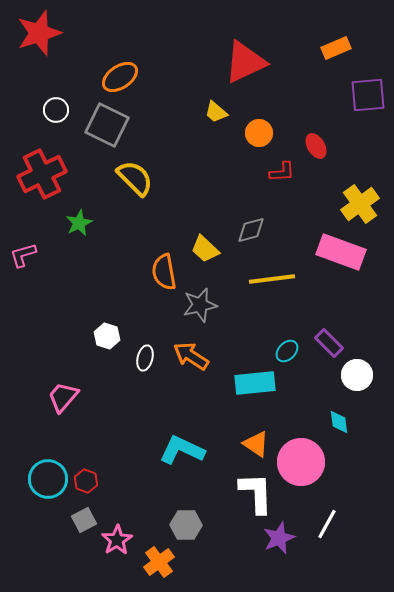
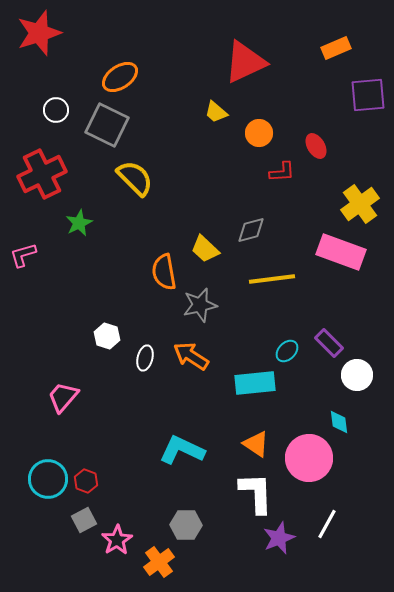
pink circle at (301, 462): moved 8 px right, 4 px up
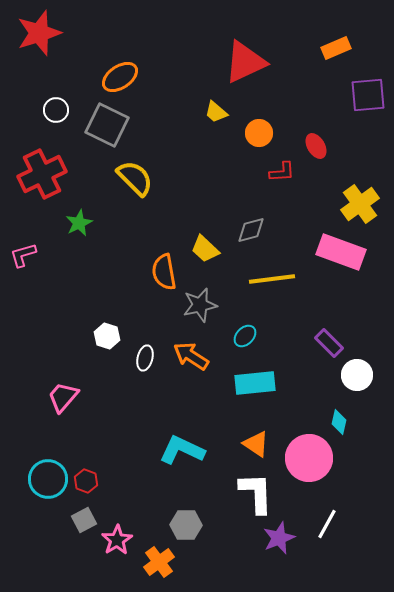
cyan ellipse at (287, 351): moved 42 px left, 15 px up
cyan diamond at (339, 422): rotated 20 degrees clockwise
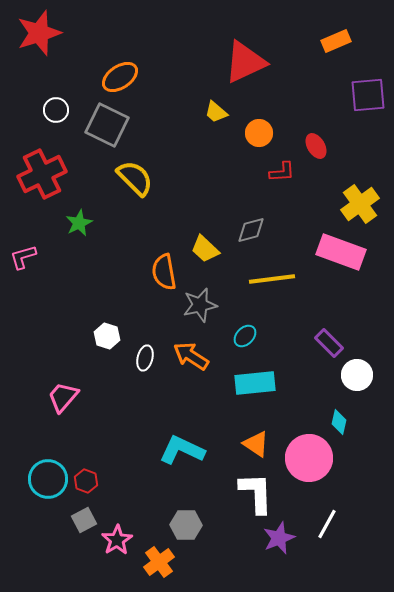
orange rectangle at (336, 48): moved 7 px up
pink L-shape at (23, 255): moved 2 px down
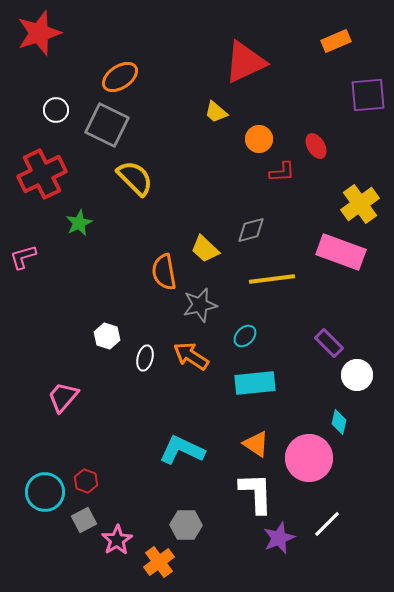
orange circle at (259, 133): moved 6 px down
cyan circle at (48, 479): moved 3 px left, 13 px down
white line at (327, 524): rotated 16 degrees clockwise
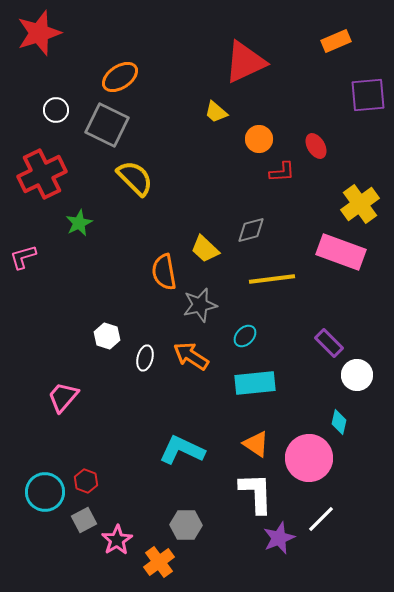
white line at (327, 524): moved 6 px left, 5 px up
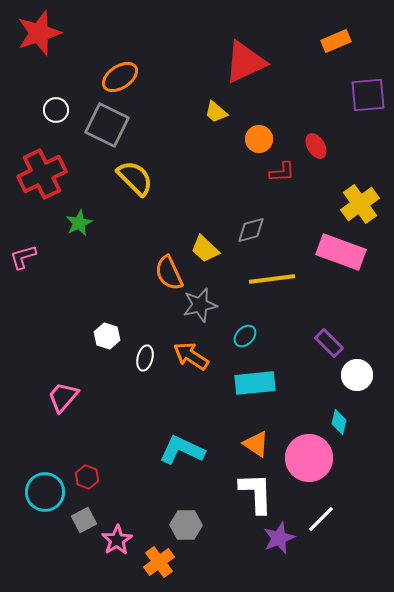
orange semicircle at (164, 272): moved 5 px right, 1 px down; rotated 15 degrees counterclockwise
red hexagon at (86, 481): moved 1 px right, 4 px up
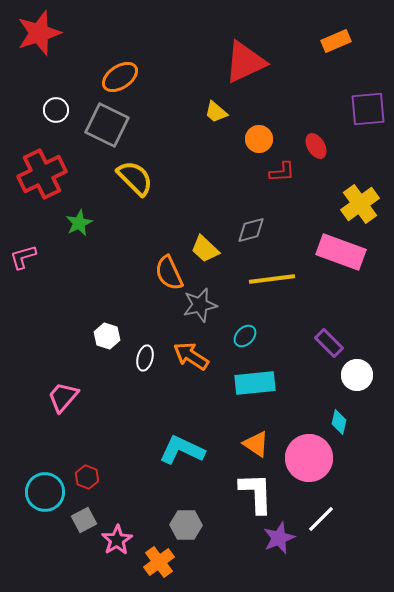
purple square at (368, 95): moved 14 px down
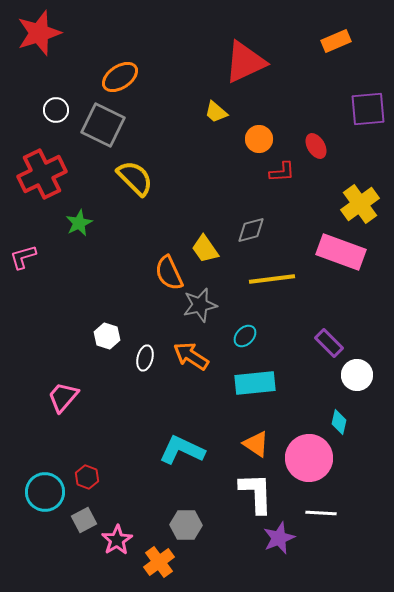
gray square at (107, 125): moved 4 px left
yellow trapezoid at (205, 249): rotated 12 degrees clockwise
white line at (321, 519): moved 6 px up; rotated 48 degrees clockwise
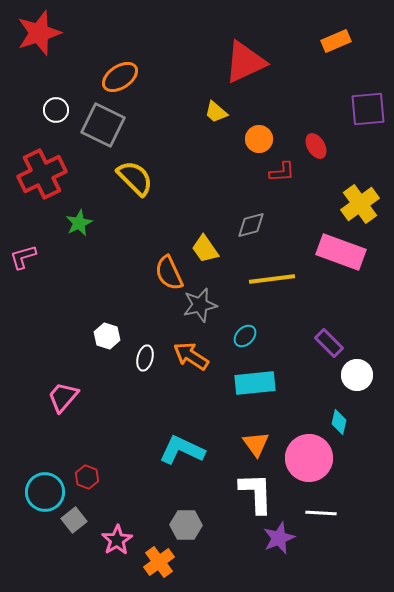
gray diamond at (251, 230): moved 5 px up
orange triangle at (256, 444): rotated 20 degrees clockwise
gray square at (84, 520): moved 10 px left; rotated 10 degrees counterclockwise
